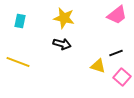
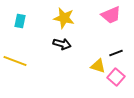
pink trapezoid: moved 6 px left; rotated 15 degrees clockwise
yellow line: moved 3 px left, 1 px up
pink square: moved 6 px left
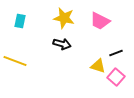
pink trapezoid: moved 11 px left, 6 px down; rotated 50 degrees clockwise
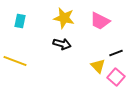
yellow triangle: rotated 28 degrees clockwise
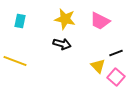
yellow star: moved 1 px right, 1 px down
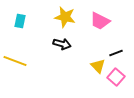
yellow star: moved 2 px up
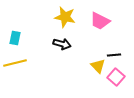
cyan rectangle: moved 5 px left, 17 px down
black line: moved 2 px left, 2 px down; rotated 16 degrees clockwise
yellow line: moved 2 px down; rotated 35 degrees counterclockwise
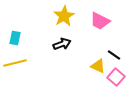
yellow star: moved 1 px left, 1 px up; rotated 30 degrees clockwise
black arrow: rotated 36 degrees counterclockwise
black line: rotated 40 degrees clockwise
yellow triangle: rotated 21 degrees counterclockwise
